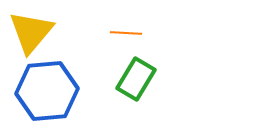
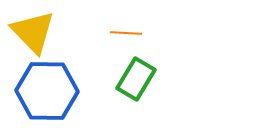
yellow triangle: moved 2 px right; rotated 24 degrees counterclockwise
blue hexagon: rotated 6 degrees clockwise
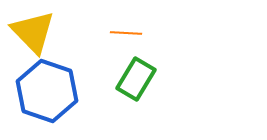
blue hexagon: rotated 18 degrees clockwise
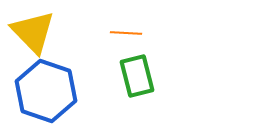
green rectangle: moved 1 px right, 3 px up; rotated 45 degrees counterclockwise
blue hexagon: moved 1 px left
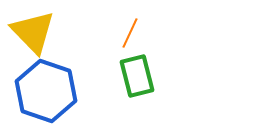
orange line: moved 4 px right; rotated 68 degrees counterclockwise
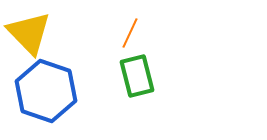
yellow triangle: moved 4 px left, 1 px down
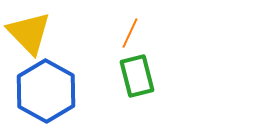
blue hexagon: rotated 10 degrees clockwise
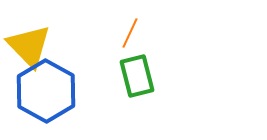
yellow triangle: moved 13 px down
